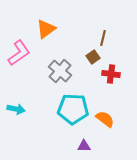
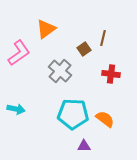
brown square: moved 9 px left, 8 px up
cyan pentagon: moved 5 px down
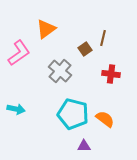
brown square: moved 1 px right
cyan pentagon: rotated 12 degrees clockwise
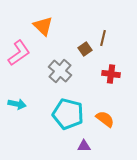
orange triangle: moved 3 px left, 3 px up; rotated 40 degrees counterclockwise
cyan arrow: moved 1 px right, 5 px up
cyan pentagon: moved 5 px left
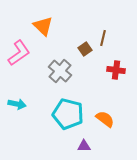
red cross: moved 5 px right, 4 px up
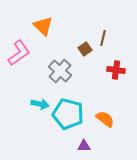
cyan arrow: moved 23 px right
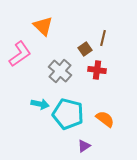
pink L-shape: moved 1 px right, 1 px down
red cross: moved 19 px left
purple triangle: rotated 32 degrees counterclockwise
